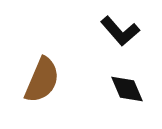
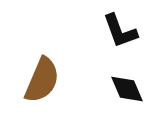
black L-shape: rotated 21 degrees clockwise
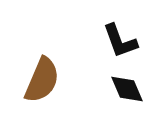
black L-shape: moved 10 px down
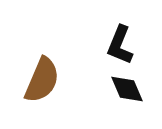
black L-shape: moved 4 px down; rotated 42 degrees clockwise
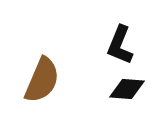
black diamond: rotated 63 degrees counterclockwise
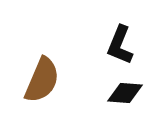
black diamond: moved 2 px left, 4 px down
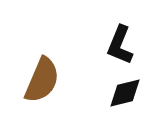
black diamond: rotated 18 degrees counterclockwise
